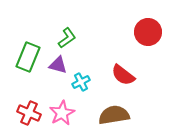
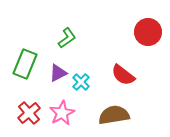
green rectangle: moved 3 px left, 7 px down
purple triangle: moved 8 px down; rotated 42 degrees counterclockwise
cyan cross: rotated 18 degrees counterclockwise
red cross: rotated 25 degrees clockwise
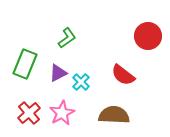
red circle: moved 4 px down
brown semicircle: rotated 12 degrees clockwise
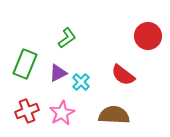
red cross: moved 2 px left, 2 px up; rotated 20 degrees clockwise
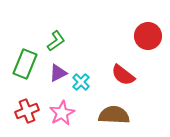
green L-shape: moved 11 px left, 3 px down
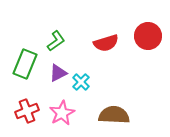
red semicircle: moved 17 px left, 32 px up; rotated 55 degrees counterclockwise
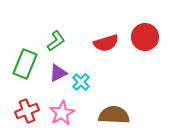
red circle: moved 3 px left, 1 px down
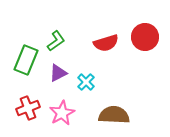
green rectangle: moved 1 px right, 4 px up
cyan cross: moved 5 px right
red cross: moved 1 px right, 3 px up
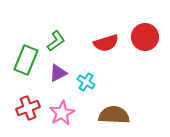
cyan cross: rotated 12 degrees counterclockwise
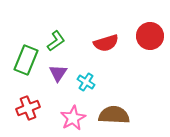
red circle: moved 5 px right, 1 px up
purple triangle: rotated 30 degrees counterclockwise
pink star: moved 11 px right, 5 px down
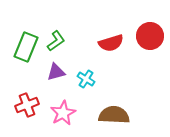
red semicircle: moved 5 px right
green rectangle: moved 13 px up
purple triangle: moved 2 px left, 1 px up; rotated 42 degrees clockwise
cyan cross: moved 3 px up
red cross: moved 1 px left, 3 px up
pink star: moved 10 px left, 5 px up
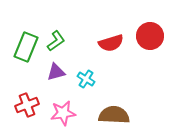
pink star: rotated 20 degrees clockwise
